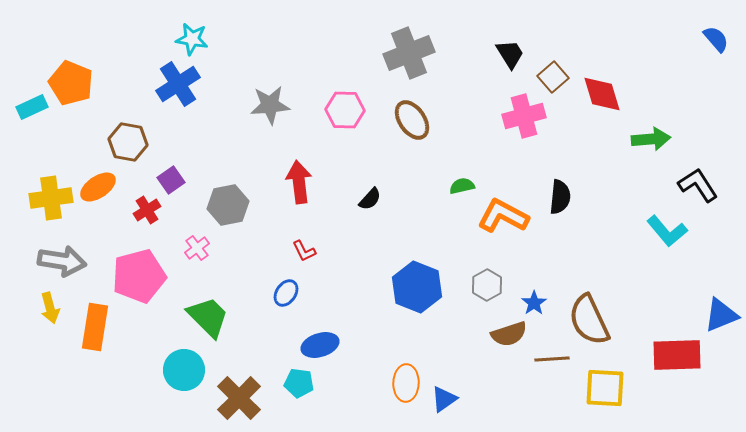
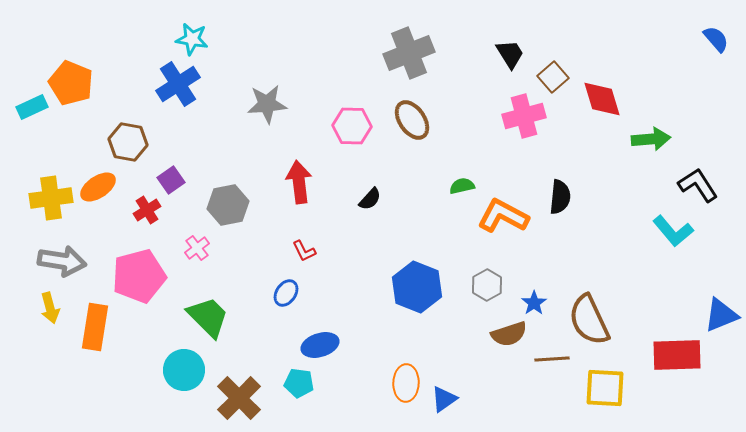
red diamond at (602, 94): moved 5 px down
gray star at (270, 105): moved 3 px left, 1 px up
pink hexagon at (345, 110): moved 7 px right, 16 px down
cyan L-shape at (667, 231): moved 6 px right
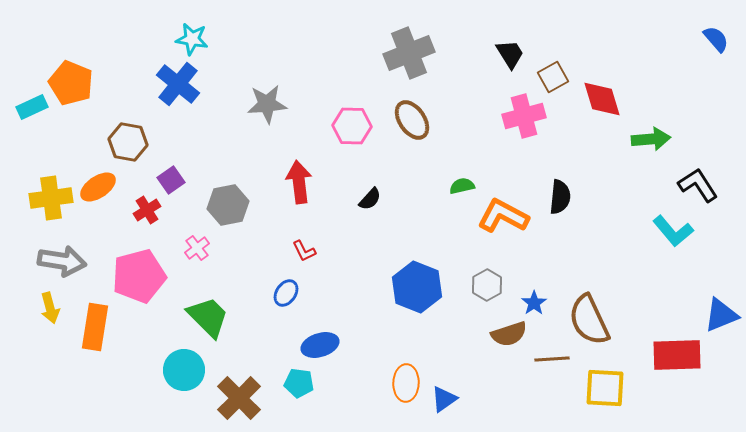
brown square at (553, 77): rotated 12 degrees clockwise
blue cross at (178, 84): rotated 18 degrees counterclockwise
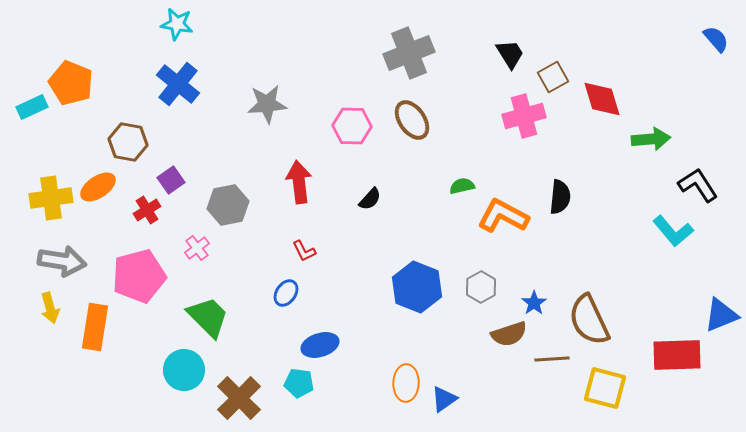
cyan star at (192, 39): moved 15 px left, 15 px up
gray hexagon at (487, 285): moved 6 px left, 2 px down
yellow square at (605, 388): rotated 12 degrees clockwise
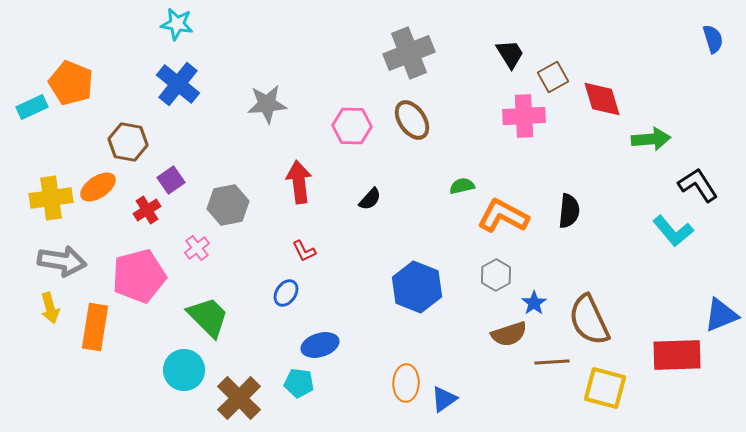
blue semicircle at (716, 39): moved 3 px left; rotated 24 degrees clockwise
pink cross at (524, 116): rotated 12 degrees clockwise
black semicircle at (560, 197): moved 9 px right, 14 px down
gray hexagon at (481, 287): moved 15 px right, 12 px up
brown line at (552, 359): moved 3 px down
